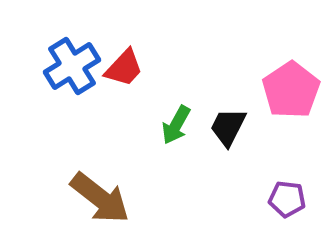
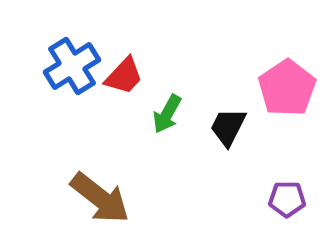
red trapezoid: moved 8 px down
pink pentagon: moved 4 px left, 2 px up
green arrow: moved 9 px left, 11 px up
purple pentagon: rotated 6 degrees counterclockwise
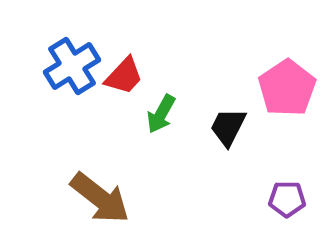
green arrow: moved 6 px left
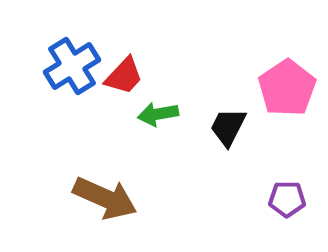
green arrow: moved 3 px left; rotated 51 degrees clockwise
brown arrow: moved 5 px right; rotated 14 degrees counterclockwise
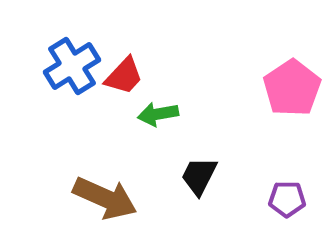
pink pentagon: moved 5 px right
black trapezoid: moved 29 px left, 49 px down
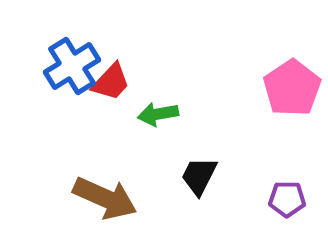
red trapezoid: moved 13 px left, 6 px down
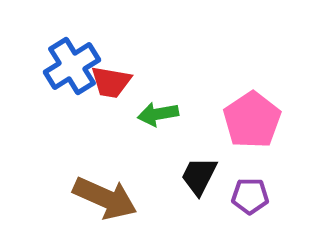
red trapezoid: rotated 57 degrees clockwise
pink pentagon: moved 40 px left, 32 px down
purple pentagon: moved 37 px left, 3 px up
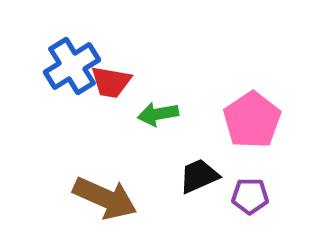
black trapezoid: rotated 39 degrees clockwise
